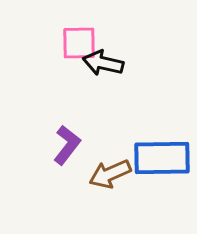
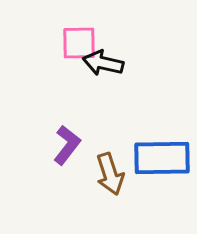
brown arrow: rotated 84 degrees counterclockwise
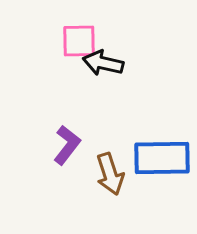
pink square: moved 2 px up
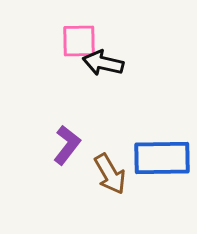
brown arrow: rotated 12 degrees counterclockwise
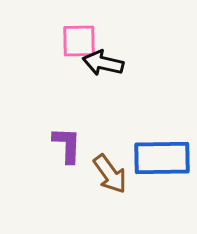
purple L-shape: rotated 36 degrees counterclockwise
brown arrow: rotated 6 degrees counterclockwise
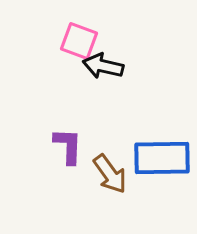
pink square: rotated 21 degrees clockwise
black arrow: moved 3 px down
purple L-shape: moved 1 px right, 1 px down
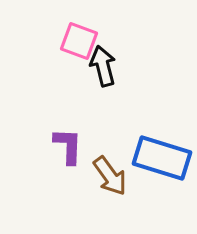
black arrow: rotated 63 degrees clockwise
blue rectangle: rotated 18 degrees clockwise
brown arrow: moved 2 px down
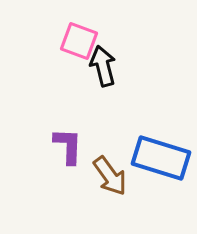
blue rectangle: moved 1 px left
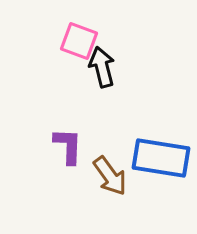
black arrow: moved 1 px left, 1 px down
blue rectangle: rotated 8 degrees counterclockwise
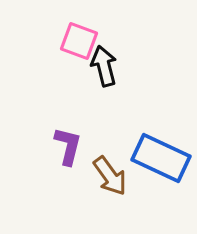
black arrow: moved 2 px right, 1 px up
purple L-shape: rotated 12 degrees clockwise
blue rectangle: rotated 16 degrees clockwise
